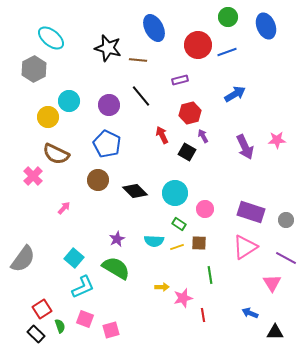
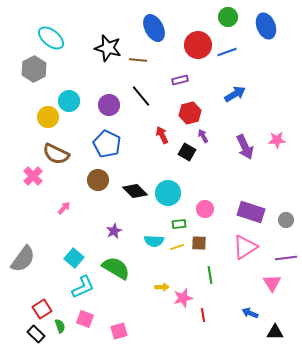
cyan circle at (175, 193): moved 7 px left
green rectangle at (179, 224): rotated 40 degrees counterclockwise
purple star at (117, 239): moved 3 px left, 8 px up
purple line at (286, 258): rotated 35 degrees counterclockwise
pink square at (111, 330): moved 8 px right, 1 px down
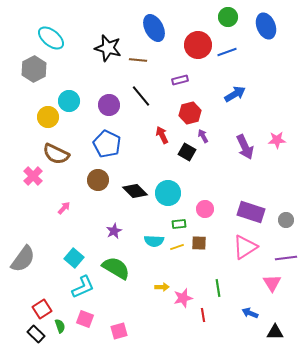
green line at (210, 275): moved 8 px right, 13 px down
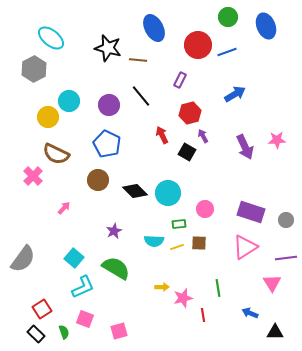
purple rectangle at (180, 80): rotated 49 degrees counterclockwise
green semicircle at (60, 326): moved 4 px right, 6 px down
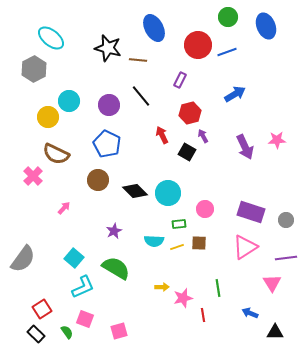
green semicircle at (64, 332): moved 3 px right; rotated 16 degrees counterclockwise
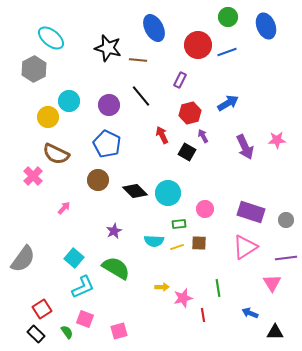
blue arrow at (235, 94): moved 7 px left, 9 px down
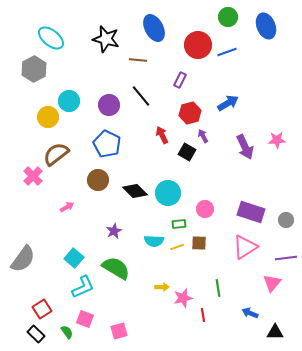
black star at (108, 48): moved 2 px left, 9 px up
brown semicircle at (56, 154): rotated 116 degrees clockwise
pink arrow at (64, 208): moved 3 px right, 1 px up; rotated 16 degrees clockwise
pink triangle at (272, 283): rotated 12 degrees clockwise
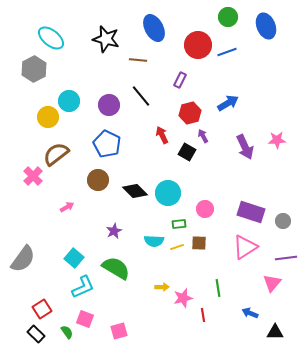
gray circle at (286, 220): moved 3 px left, 1 px down
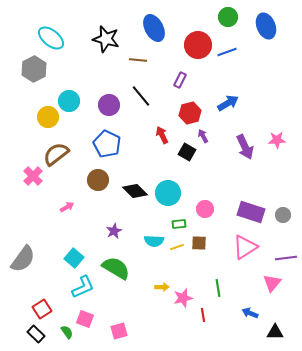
gray circle at (283, 221): moved 6 px up
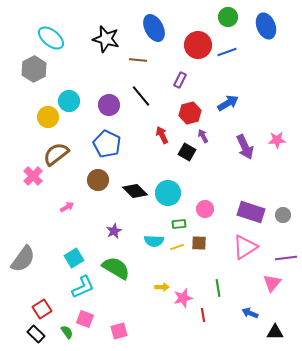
cyan square at (74, 258): rotated 18 degrees clockwise
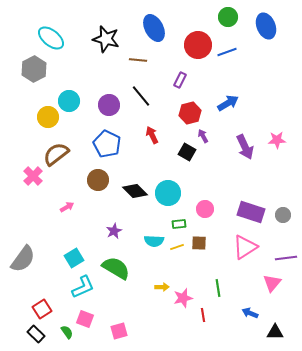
red arrow at (162, 135): moved 10 px left
